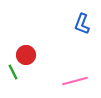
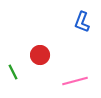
blue L-shape: moved 2 px up
red circle: moved 14 px right
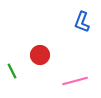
green line: moved 1 px left, 1 px up
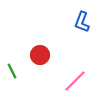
pink line: rotated 30 degrees counterclockwise
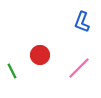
pink line: moved 4 px right, 13 px up
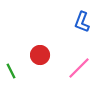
green line: moved 1 px left
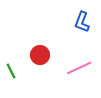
pink line: rotated 20 degrees clockwise
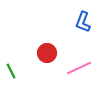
blue L-shape: moved 1 px right
red circle: moved 7 px right, 2 px up
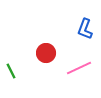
blue L-shape: moved 2 px right, 7 px down
red circle: moved 1 px left
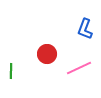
red circle: moved 1 px right, 1 px down
green line: rotated 28 degrees clockwise
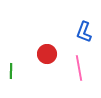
blue L-shape: moved 1 px left, 3 px down
pink line: rotated 75 degrees counterclockwise
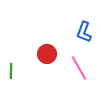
pink line: rotated 20 degrees counterclockwise
